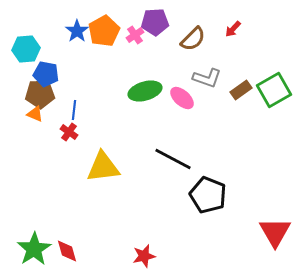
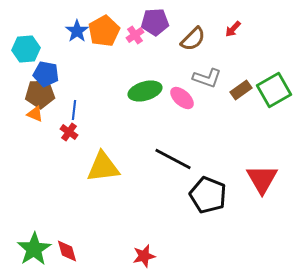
red triangle: moved 13 px left, 53 px up
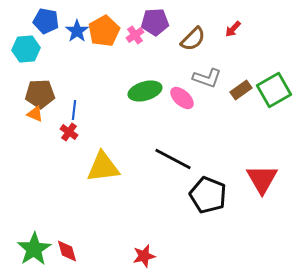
blue pentagon: moved 53 px up
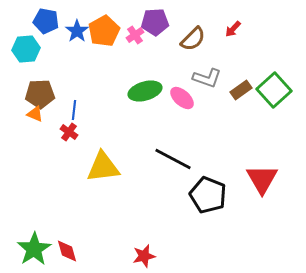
green square: rotated 12 degrees counterclockwise
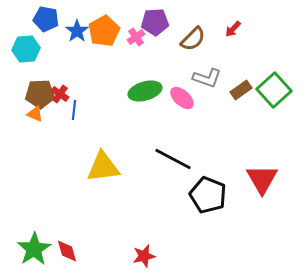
blue pentagon: moved 2 px up
pink cross: moved 1 px right, 2 px down
red cross: moved 9 px left, 38 px up
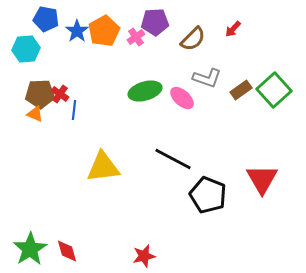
green star: moved 4 px left
